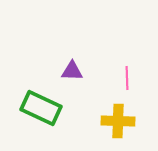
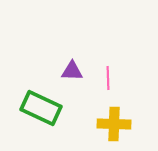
pink line: moved 19 px left
yellow cross: moved 4 px left, 3 px down
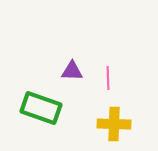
green rectangle: rotated 6 degrees counterclockwise
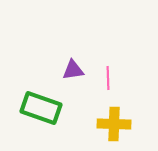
purple triangle: moved 1 px right, 1 px up; rotated 10 degrees counterclockwise
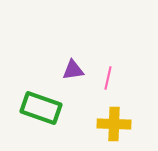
pink line: rotated 15 degrees clockwise
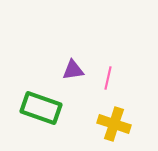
yellow cross: rotated 16 degrees clockwise
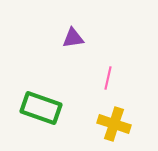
purple triangle: moved 32 px up
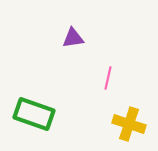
green rectangle: moved 7 px left, 6 px down
yellow cross: moved 15 px right
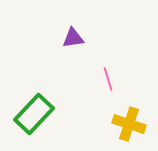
pink line: moved 1 px down; rotated 30 degrees counterclockwise
green rectangle: rotated 66 degrees counterclockwise
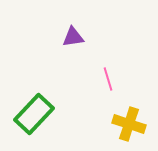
purple triangle: moved 1 px up
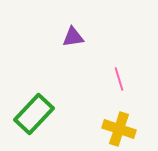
pink line: moved 11 px right
yellow cross: moved 10 px left, 5 px down
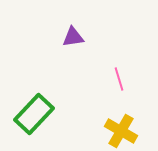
yellow cross: moved 2 px right, 2 px down; rotated 12 degrees clockwise
